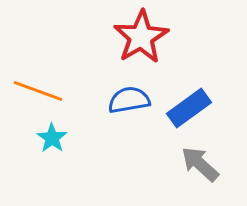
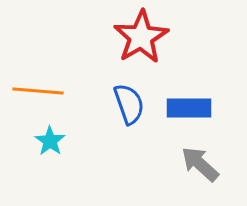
orange line: rotated 15 degrees counterclockwise
blue semicircle: moved 4 px down; rotated 81 degrees clockwise
blue rectangle: rotated 36 degrees clockwise
cyan star: moved 2 px left, 3 px down
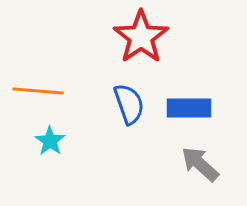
red star: rotated 4 degrees counterclockwise
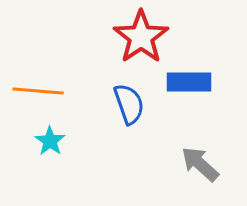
blue rectangle: moved 26 px up
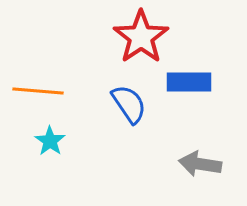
blue semicircle: rotated 15 degrees counterclockwise
gray arrow: rotated 33 degrees counterclockwise
